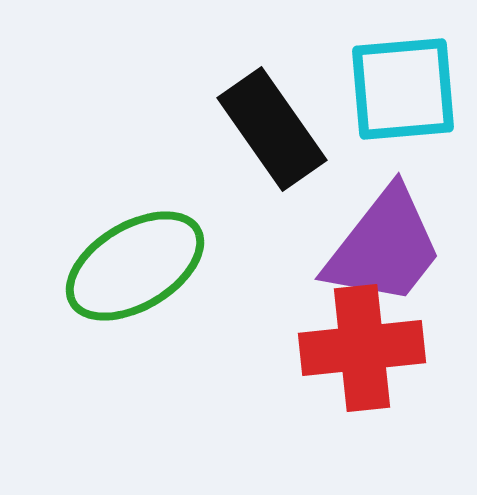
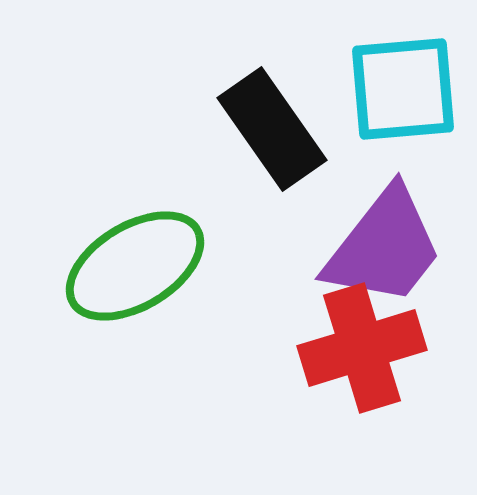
red cross: rotated 11 degrees counterclockwise
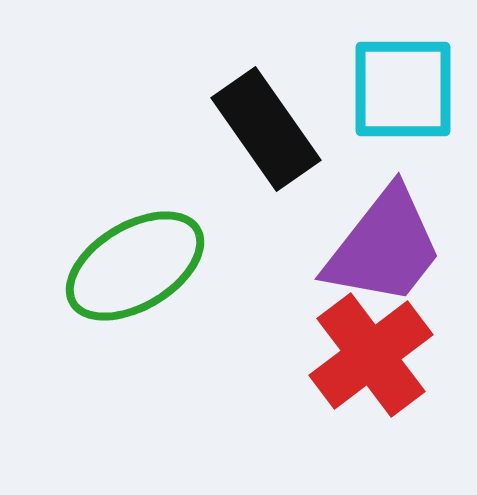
cyan square: rotated 5 degrees clockwise
black rectangle: moved 6 px left
red cross: moved 9 px right, 7 px down; rotated 20 degrees counterclockwise
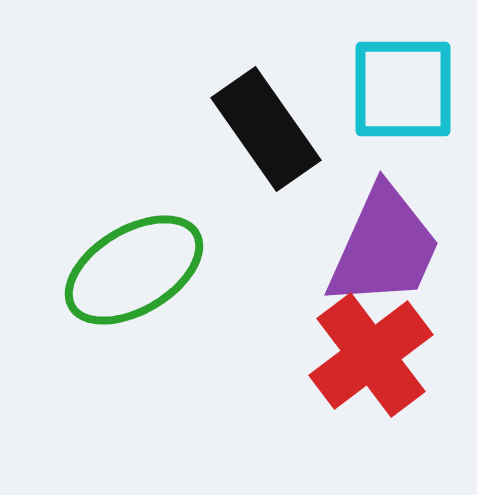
purple trapezoid: rotated 14 degrees counterclockwise
green ellipse: moved 1 px left, 4 px down
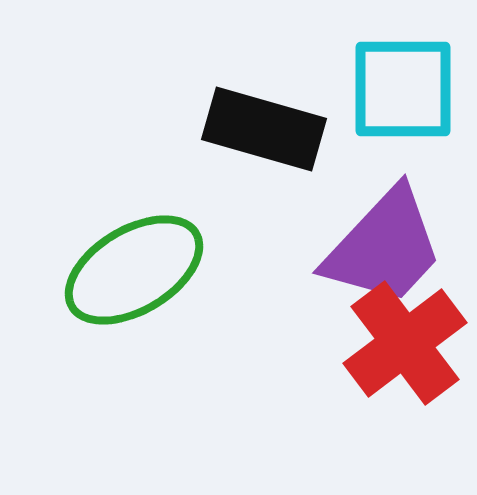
black rectangle: moved 2 px left; rotated 39 degrees counterclockwise
purple trapezoid: rotated 19 degrees clockwise
red cross: moved 34 px right, 12 px up
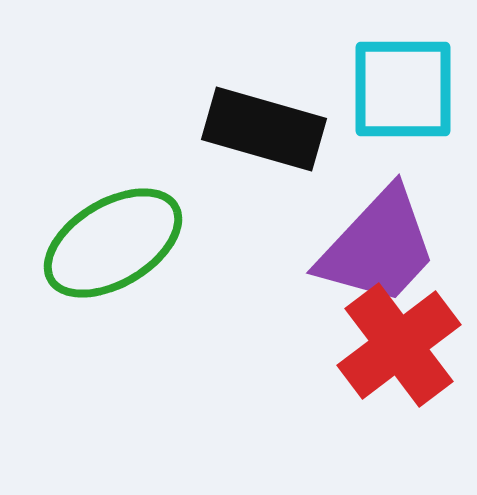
purple trapezoid: moved 6 px left
green ellipse: moved 21 px left, 27 px up
red cross: moved 6 px left, 2 px down
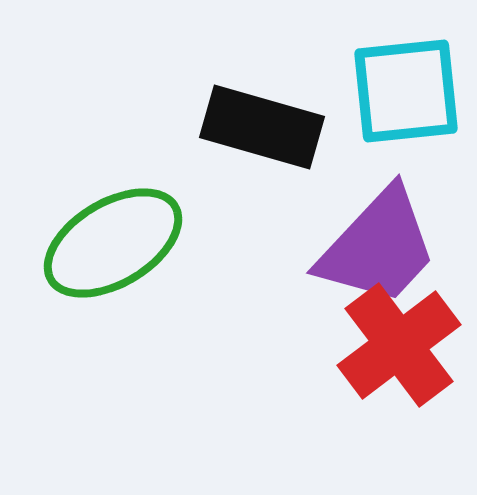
cyan square: moved 3 px right, 2 px down; rotated 6 degrees counterclockwise
black rectangle: moved 2 px left, 2 px up
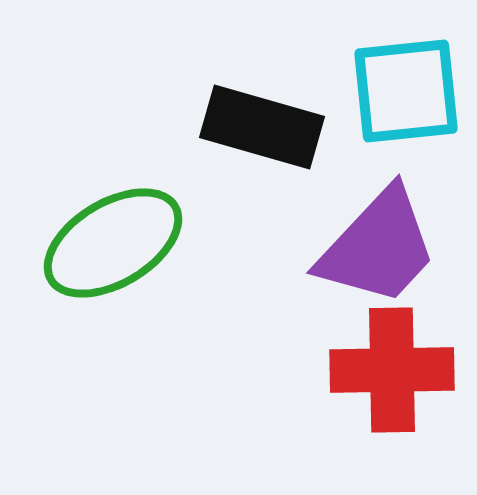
red cross: moved 7 px left, 25 px down; rotated 36 degrees clockwise
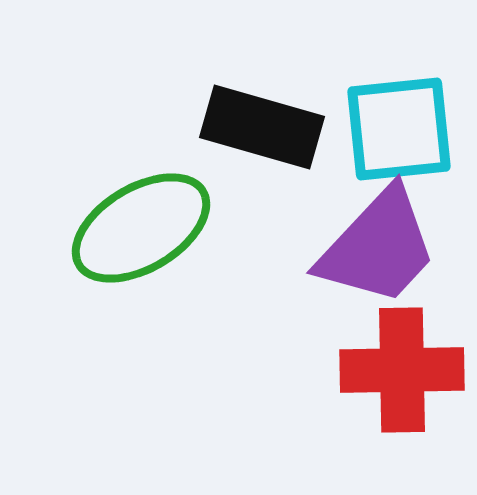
cyan square: moved 7 px left, 38 px down
green ellipse: moved 28 px right, 15 px up
red cross: moved 10 px right
